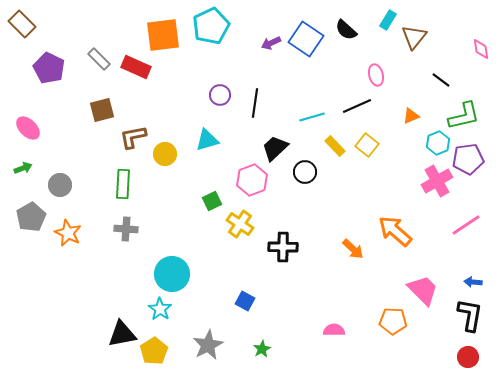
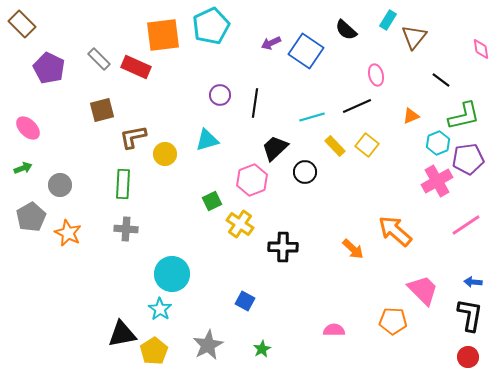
blue square at (306, 39): moved 12 px down
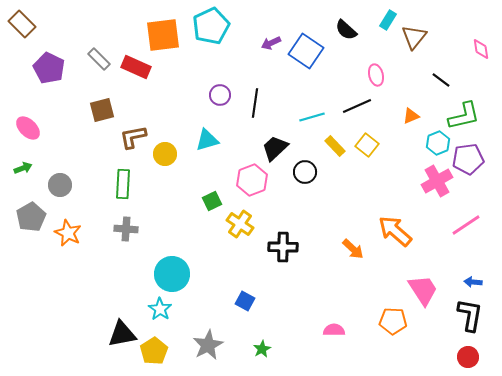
pink trapezoid at (423, 290): rotated 12 degrees clockwise
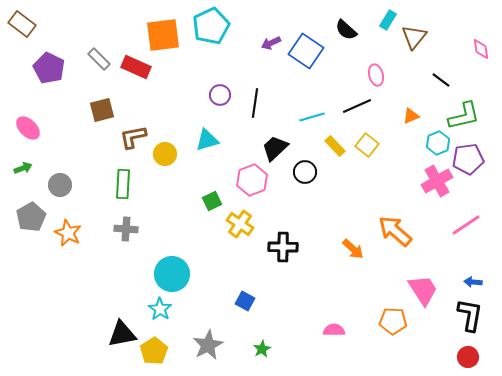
brown rectangle at (22, 24): rotated 8 degrees counterclockwise
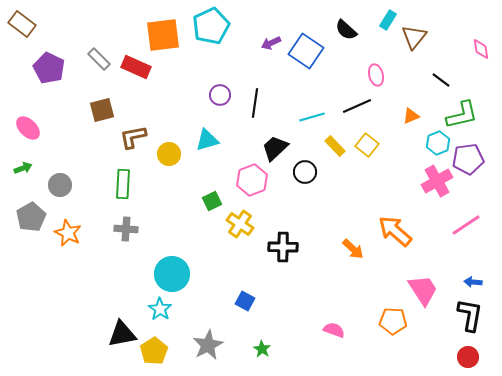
green L-shape at (464, 116): moved 2 px left, 1 px up
yellow circle at (165, 154): moved 4 px right
pink semicircle at (334, 330): rotated 20 degrees clockwise
green star at (262, 349): rotated 12 degrees counterclockwise
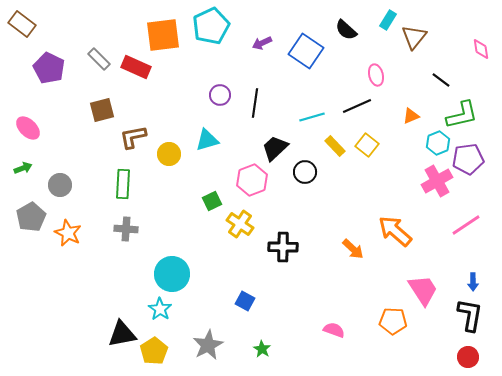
purple arrow at (271, 43): moved 9 px left
blue arrow at (473, 282): rotated 96 degrees counterclockwise
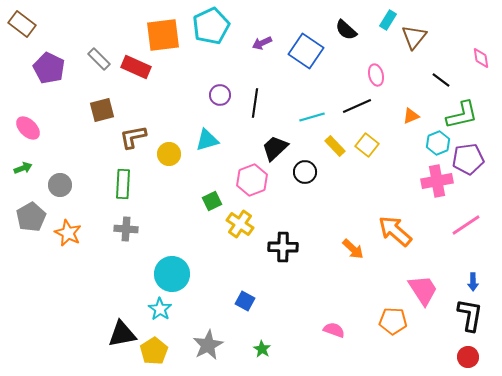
pink diamond at (481, 49): moved 9 px down
pink cross at (437, 181): rotated 20 degrees clockwise
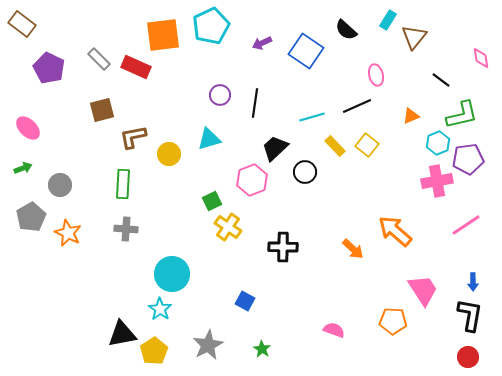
cyan triangle at (207, 140): moved 2 px right, 1 px up
yellow cross at (240, 224): moved 12 px left, 3 px down
